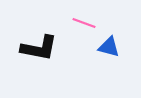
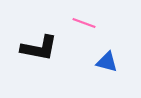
blue triangle: moved 2 px left, 15 px down
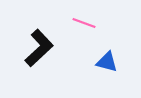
black L-shape: rotated 54 degrees counterclockwise
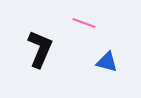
black L-shape: moved 1 px right, 1 px down; rotated 24 degrees counterclockwise
